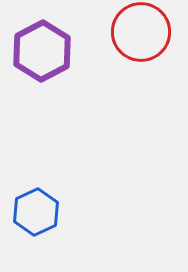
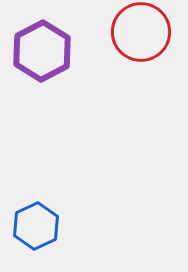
blue hexagon: moved 14 px down
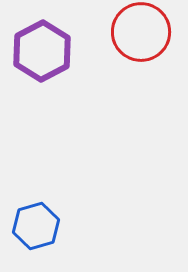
blue hexagon: rotated 9 degrees clockwise
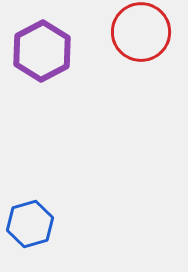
blue hexagon: moved 6 px left, 2 px up
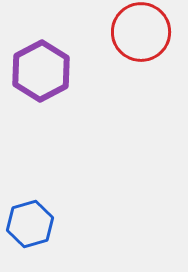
purple hexagon: moved 1 px left, 20 px down
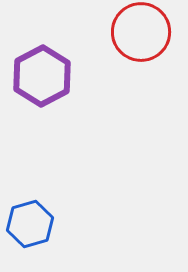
purple hexagon: moved 1 px right, 5 px down
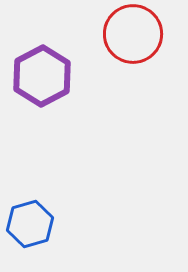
red circle: moved 8 px left, 2 px down
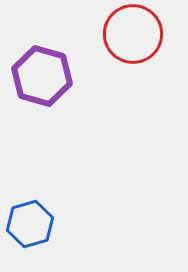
purple hexagon: rotated 16 degrees counterclockwise
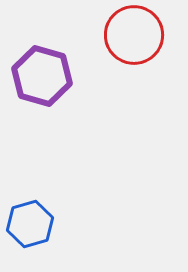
red circle: moved 1 px right, 1 px down
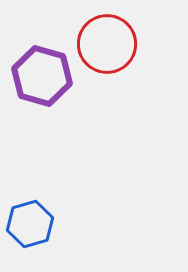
red circle: moved 27 px left, 9 px down
